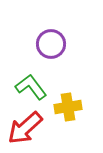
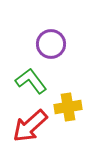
green L-shape: moved 6 px up
red arrow: moved 5 px right, 2 px up
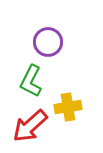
purple circle: moved 3 px left, 2 px up
green L-shape: rotated 116 degrees counterclockwise
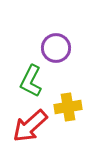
purple circle: moved 8 px right, 6 px down
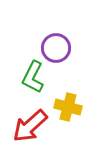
green L-shape: moved 2 px right, 4 px up
yellow cross: rotated 24 degrees clockwise
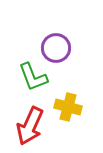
green L-shape: rotated 48 degrees counterclockwise
red arrow: rotated 24 degrees counterclockwise
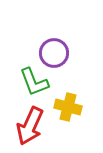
purple circle: moved 2 px left, 5 px down
green L-shape: moved 1 px right, 5 px down
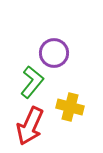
green L-shape: moved 2 px left; rotated 120 degrees counterclockwise
yellow cross: moved 2 px right
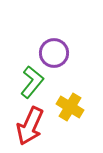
yellow cross: rotated 16 degrees clockwise
